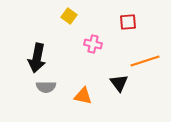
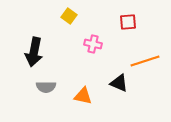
black arrow: moved 3 px left, 6 px up
black triangle: rotated 30 degrees counterclockwise
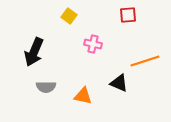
red square: moved 7 px up
black arrow: rotated 12 degrees clockwise
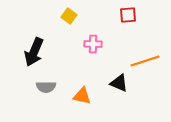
pink cross: rotated 12 degrees counterclockwise
orange triangle: moved 1 px left
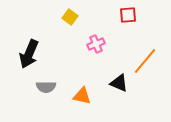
yellow square: moved 1 px right, 1 px down
pink cross: moved 3 px right; rotated 24 degrees counterclockwise
black arrow: moved 5 px left, 2 px down
orange line: rotated 32 degrees counterclockwise
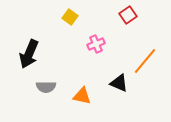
red square: rotated 30 degrees counterclockwise
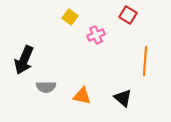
red square: rotated 24 degrees counterclockwise
pink cross: moved 9 px up
black arrow: moved 5 px left, 6 px down
orange line: rotated 36 degrees counterclockwise
black triangle: moved 4 px right, 15 px down; rotated 18 degrees clockwise
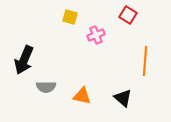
yellow square: rotated 21 degrees counterclockwise
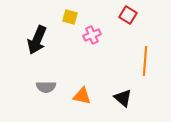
pink cross: moved 4 px left
black arrow: moved 13 px right, 20 px up
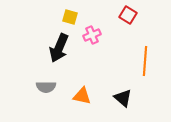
black arrow: moved 22 px right, 8 px down
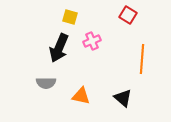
pink cross: moved 6 px down
orange line: moved 3 px left, 2 px up
gray semicircle: moved 4 px up
orange triangle: moved 1 px left
